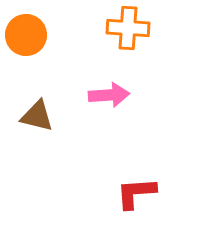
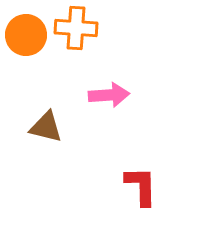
orange cross: moved 52 px left
brown triangle: moved 9 px right, 11 px down
red L-shape: moved 5 px right, 7 px up; rotated 93 degrees clockwise
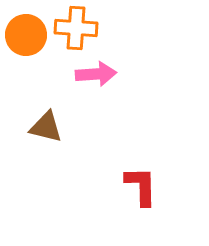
pink arrow: moved 13 px left, 21 px up
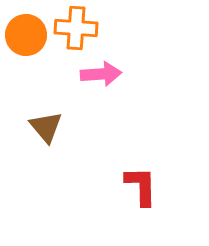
pink arrow: moved 5 px right
brown triangle: rotated 36 degrees clockwise
